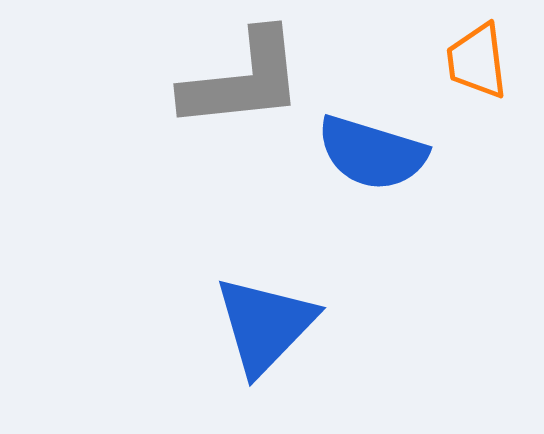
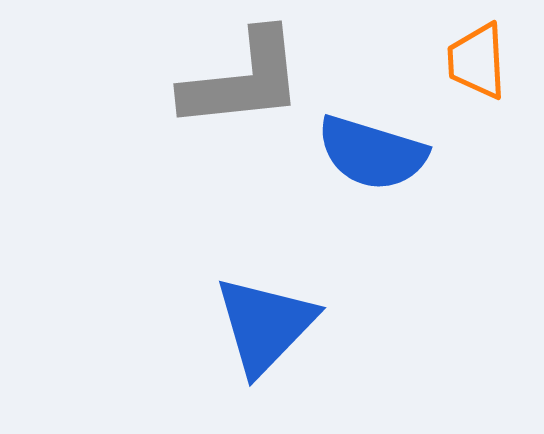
orange trapezoid: rotated 4 degrees clockwise
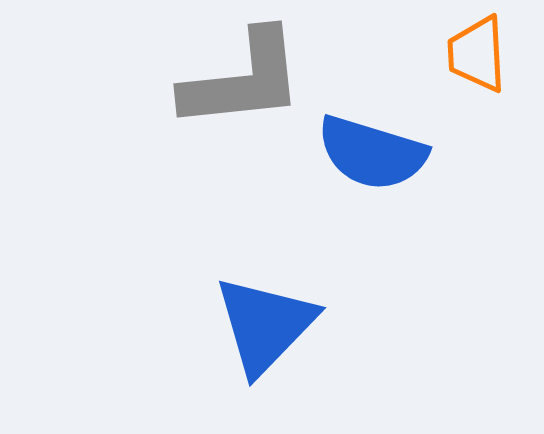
orange trapezoid: moved 7 px up
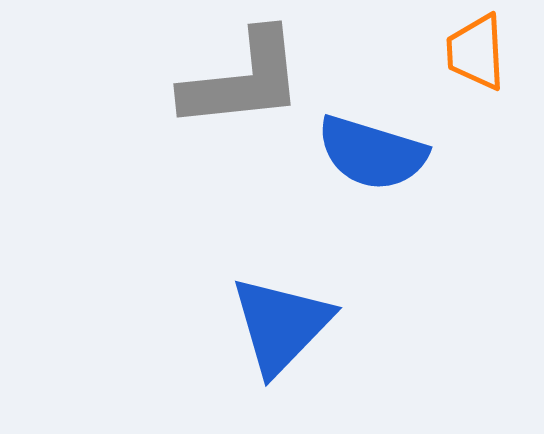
orange trapezoid: moved 1 px left, 2 px up
blue triangle: moved 16 px right
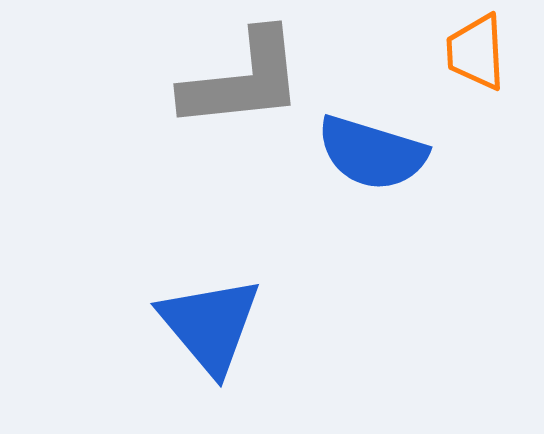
blue triangle: moved 71 px left; rotated 24 degrees counterclockwise
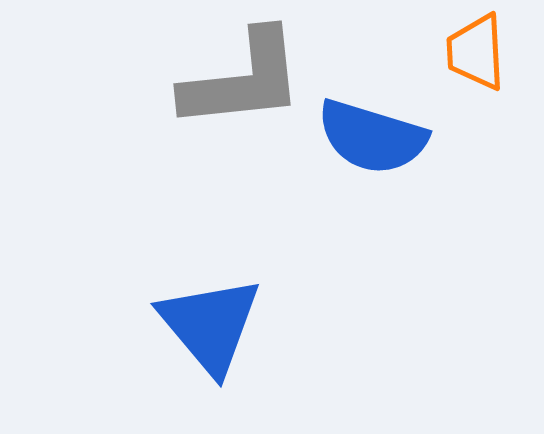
blue semicircle: moved 16 px up
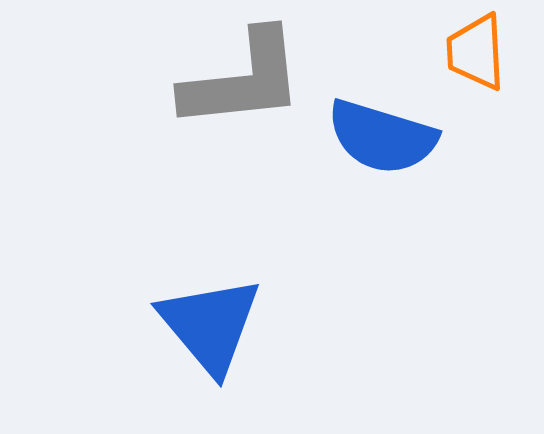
blue semicircle: moved 10 px right
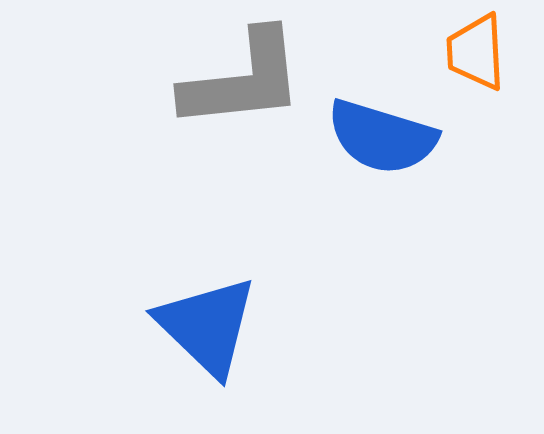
blue triangle: moved 3 px left, 1 px down; rotated 6 degrees counterclockwise
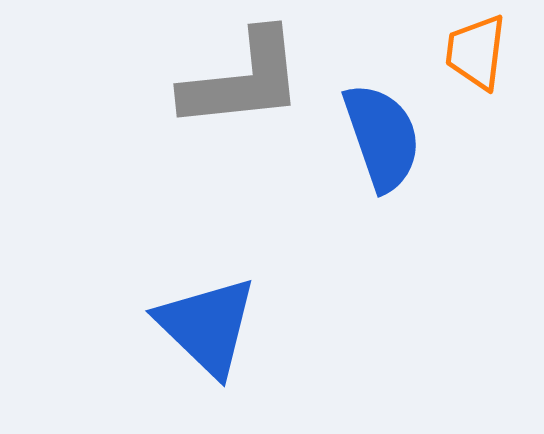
orange trapezoid: rotated 10 degrees clockwise
blue semicircle: rotated 126 degrees counterclockwise
